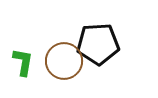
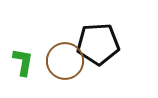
brown circle: moved 1 px right
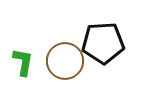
black pentagon: moved 5 px right, 1 px up
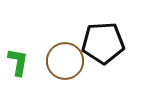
green L-shape: moved 5 px left
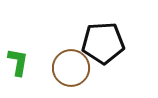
brown circle: moved 6 px right, 7 px down
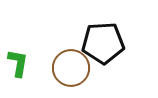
green L-shape: moved 1 px down
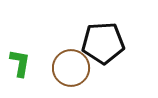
green L-shape: moved 2 px right
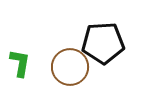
brown circle: moved 1 px left, 1 px up
